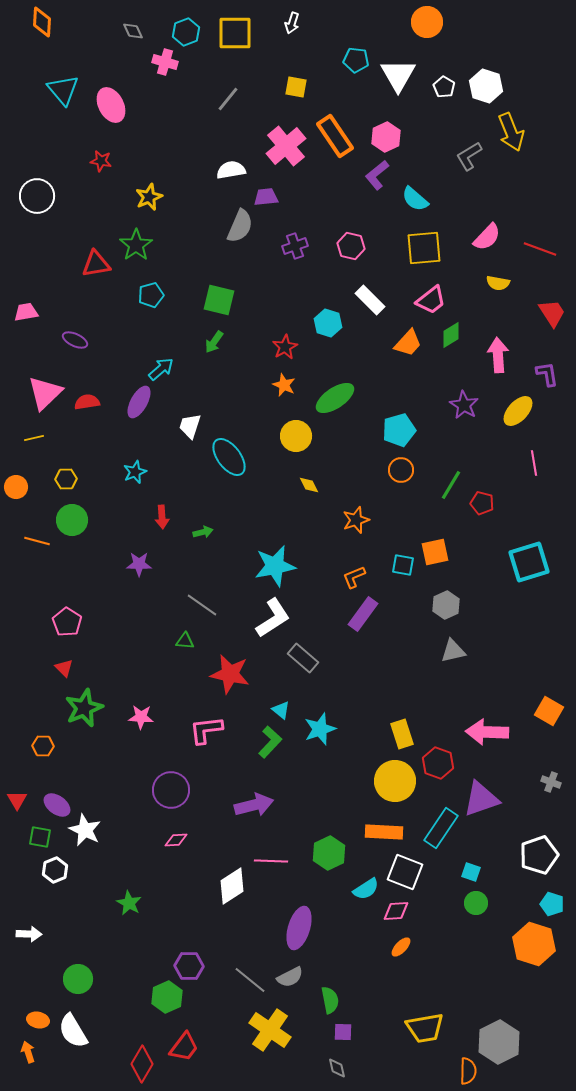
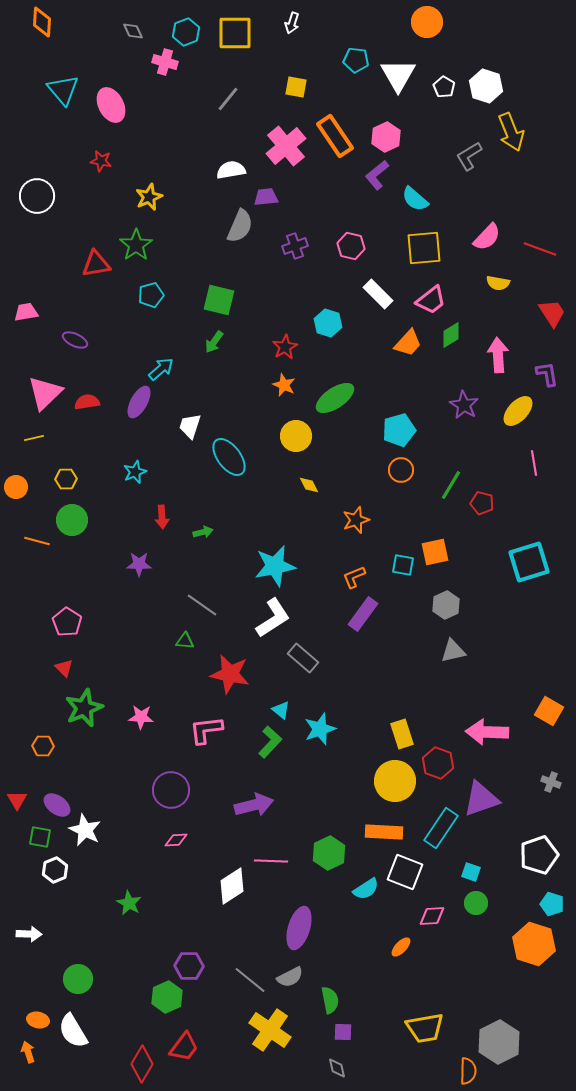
white rectangle at (370, 300): moved 8 px right, 6 px up
pink diamond at (396, 911): moved 36 px right, 5 px down
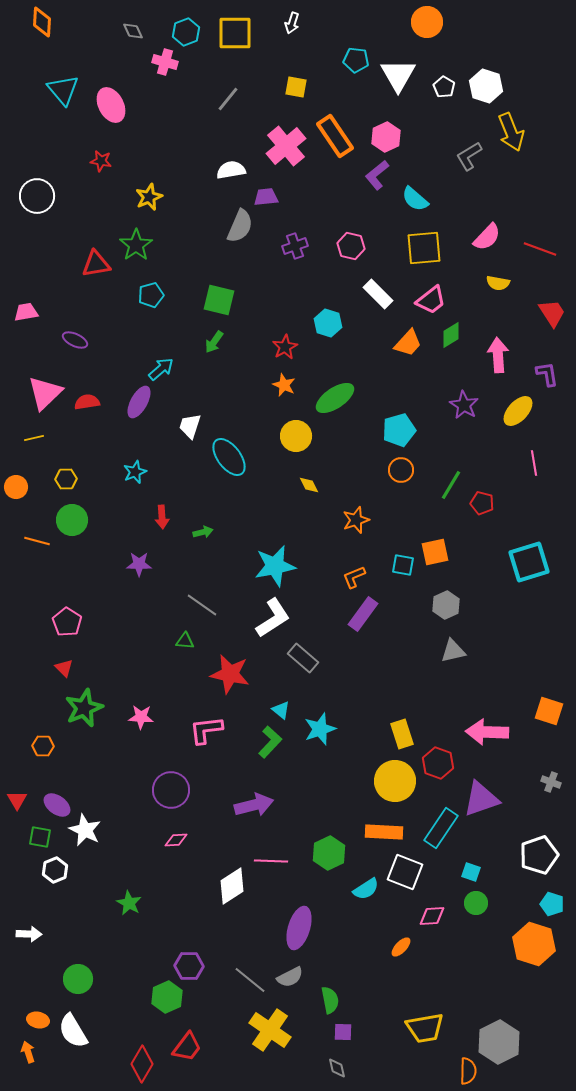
orange square at (549, 711): rotated 12 degrees counterclockwise
red trapezoid at (184, 1047): moved 3 px right
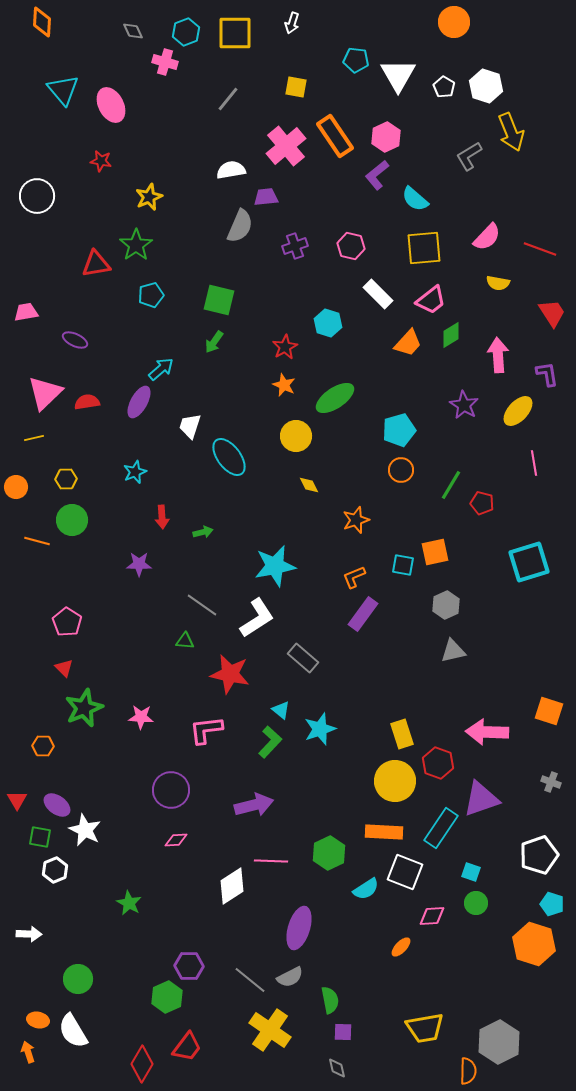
orange circle at (427, 22): moved 27 px right
white L-shape at (273, 618): moved 16 px left
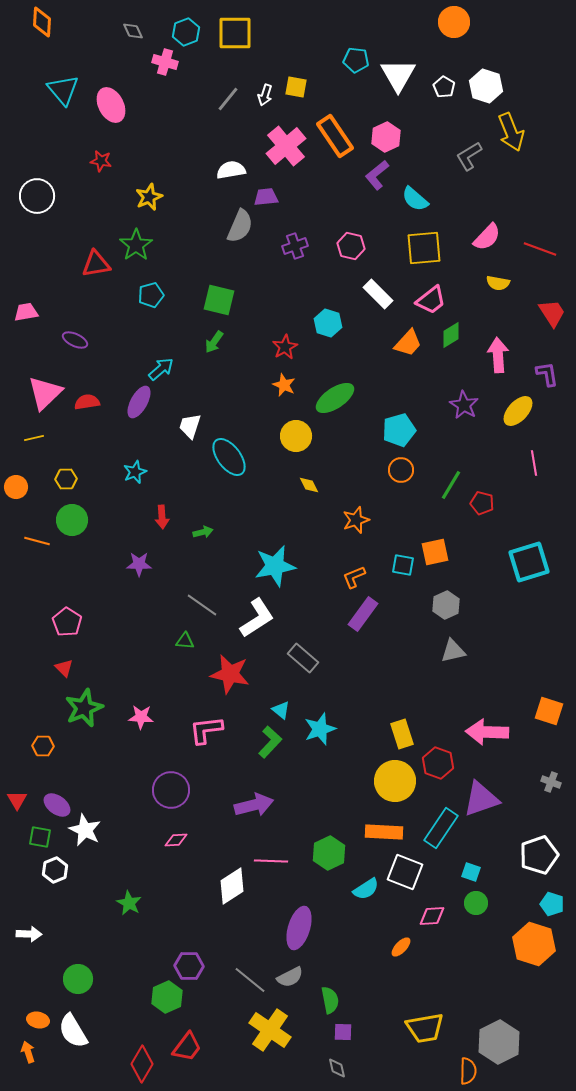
white arrow at (292, 23): moved 27 px left, 72 px down
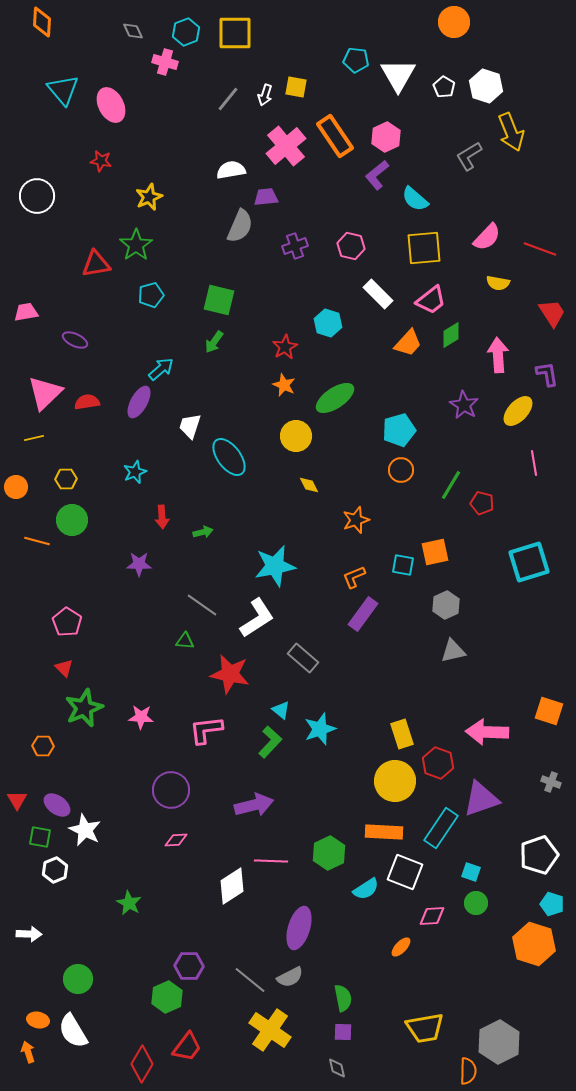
green semicircle at (330, 1000): moved 13 px right, 2 px up
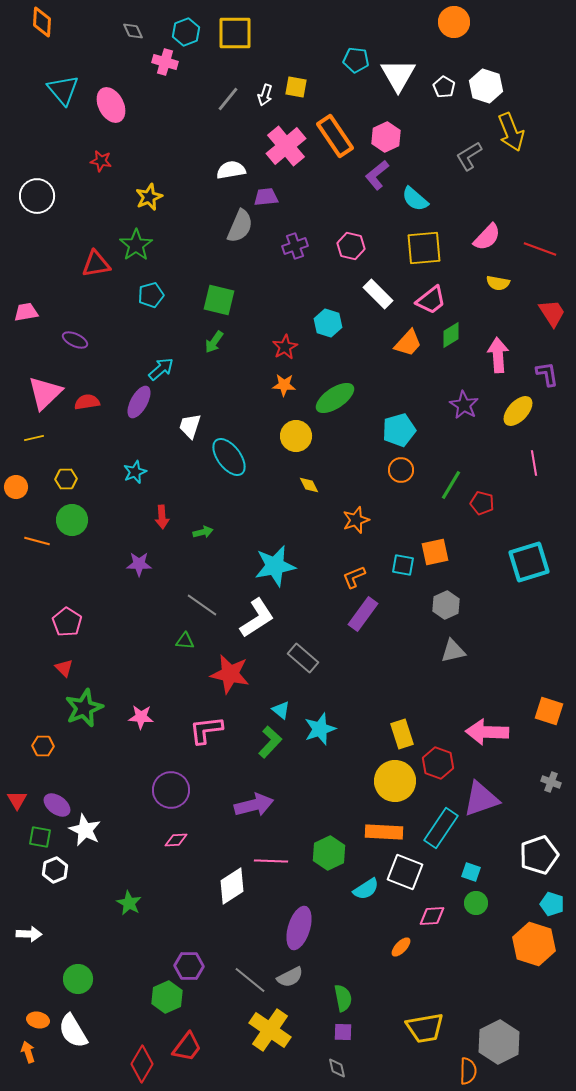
orange star at (284, 385): rotated 20 degrees counterclockwise
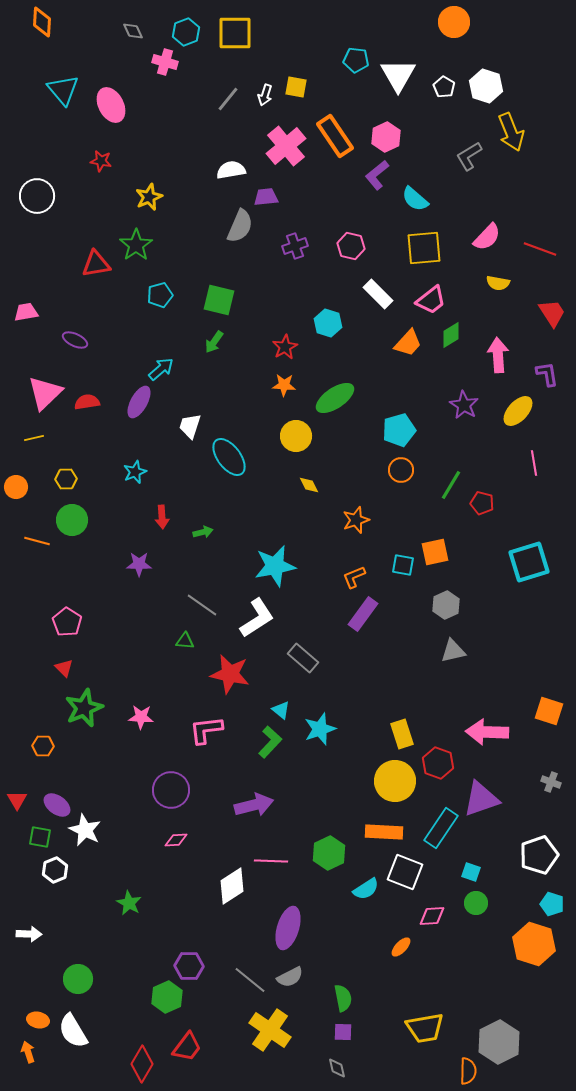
cyan pentagon at (151, 295): moved 9 px right
purple ellipse at (299, 928): moved 11 px left
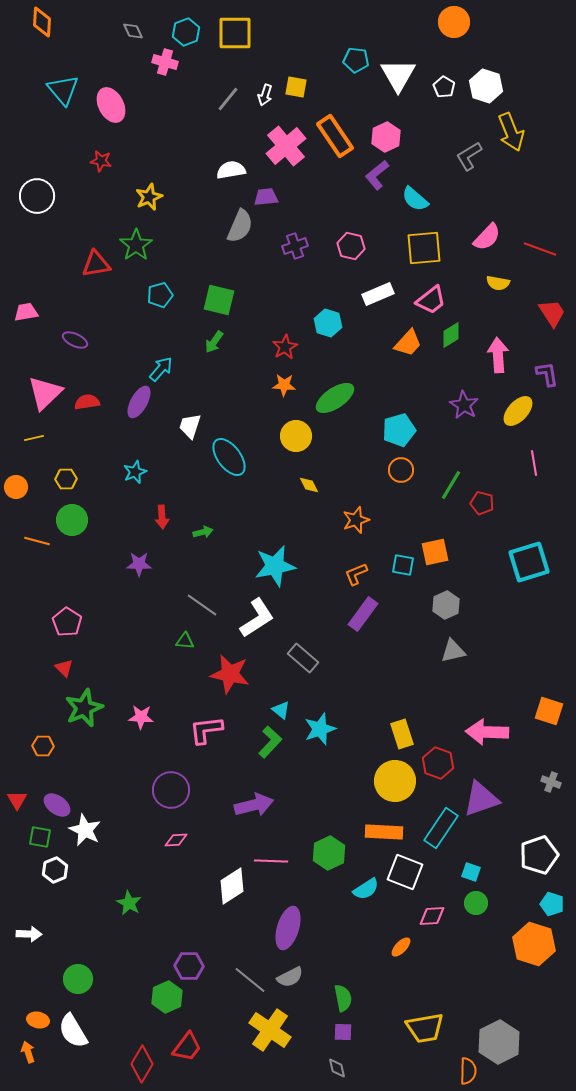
white rectangle at (378, 294): rotated 68 degrees counterclockwise
cyan arrow at (161, 369): rotated 8 degrees counterclockwise
orange L-shape at (354, 577): moved 2 px right, 3 px up
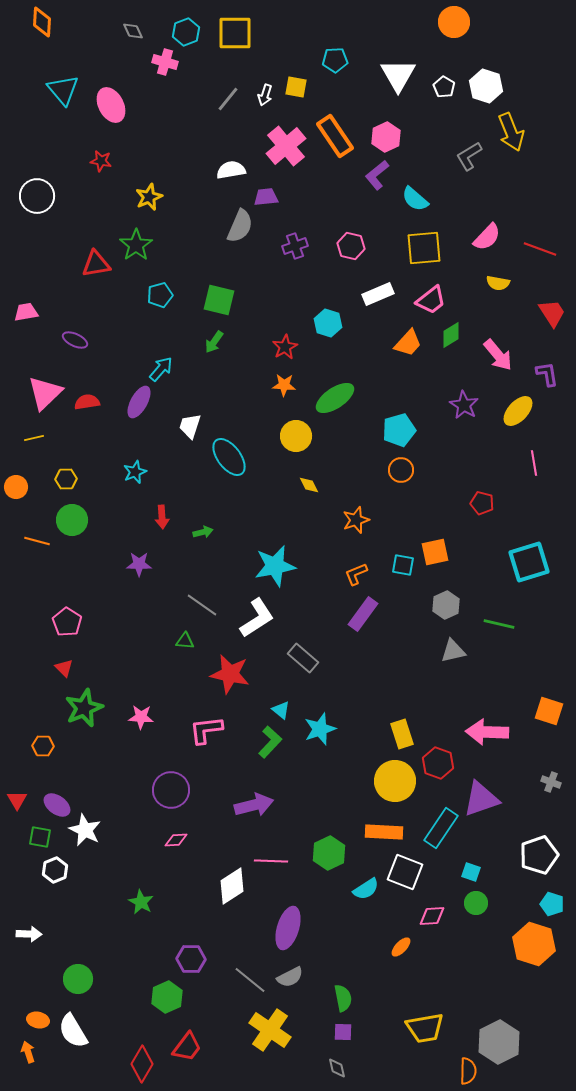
cyan pentagon at (356, 60): moved 21 px left; rotated 10 degrees counterclockwise
pink arrow at (498, 355): rotated 144 degrees clockwise
green line at (451, 485): moved 48 px right, 139 px down; rotated 72 degrees clockwise
green star at (129, 903): moved 12 px right, 1 px up
purple hexagon at (189, 966): moved 2 px right, 7 px up
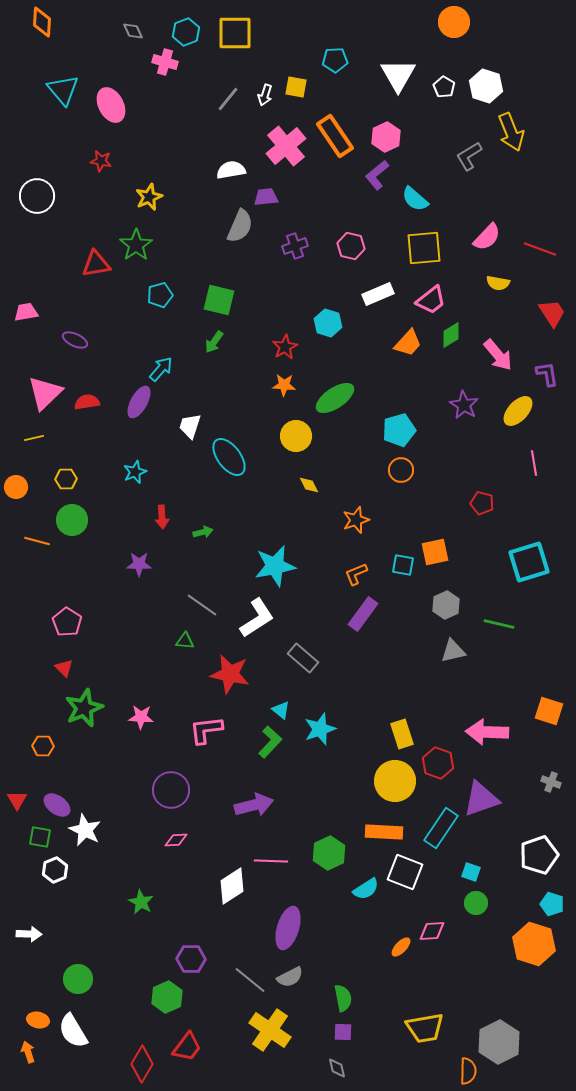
pink diamond at (432, 916): moved 15 px down
